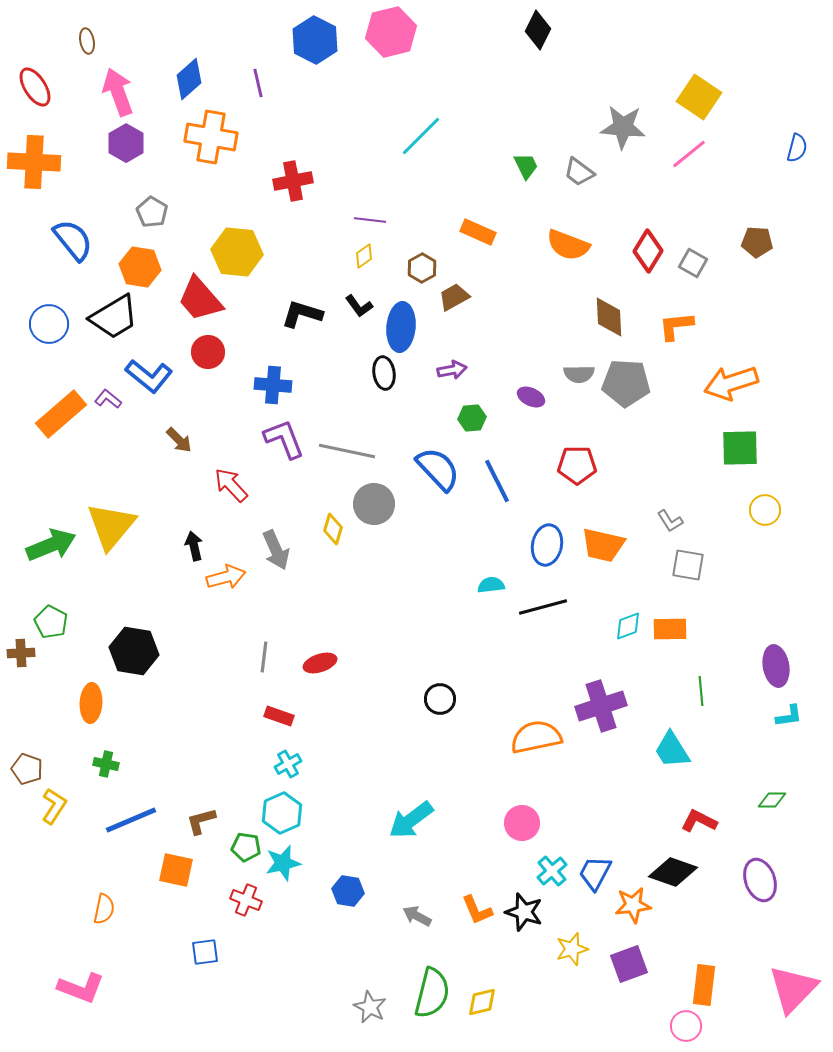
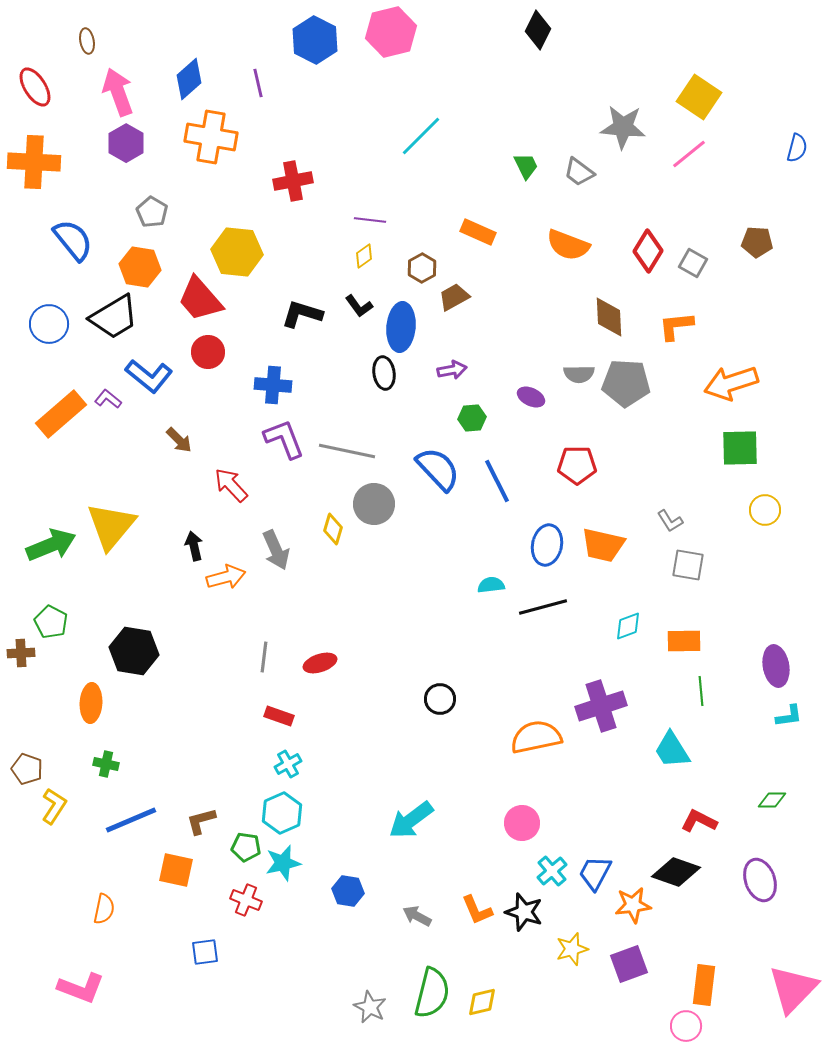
orange rectangle at (670, 629): moved 14 px right, 12 px down
black diamond at (673, 872): moved 3 px right
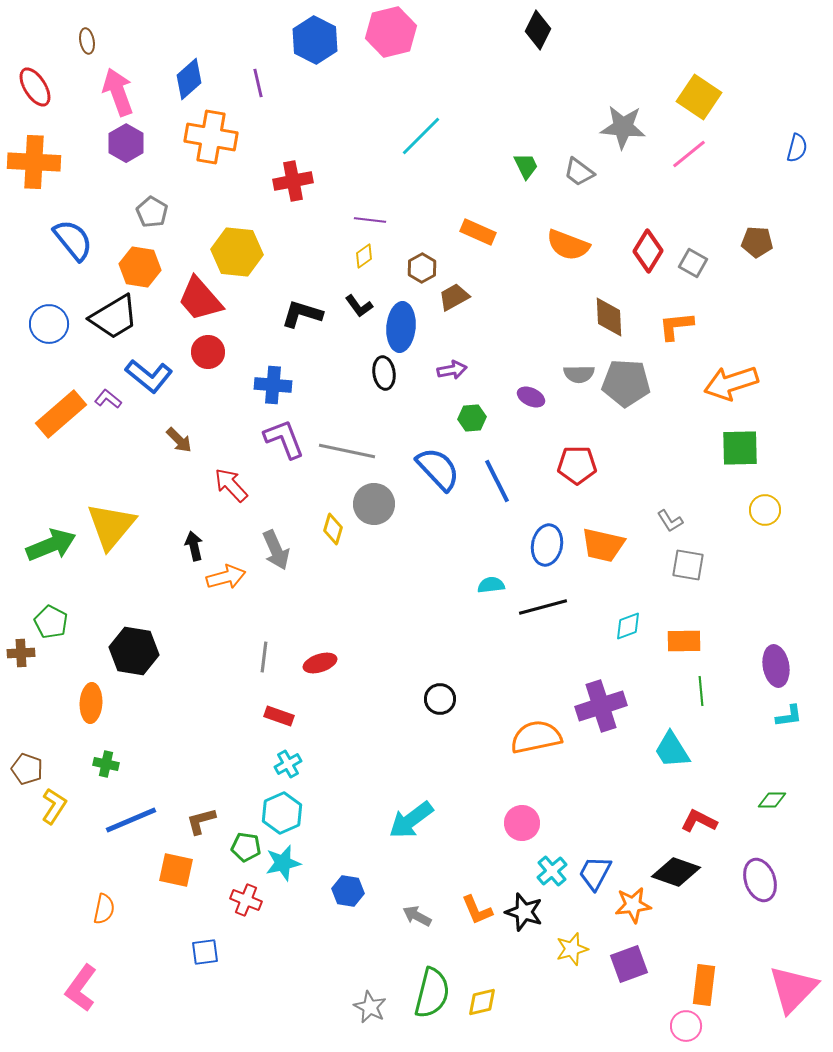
pink L-shape at (81, 988): rotated 105 degrees clockwise
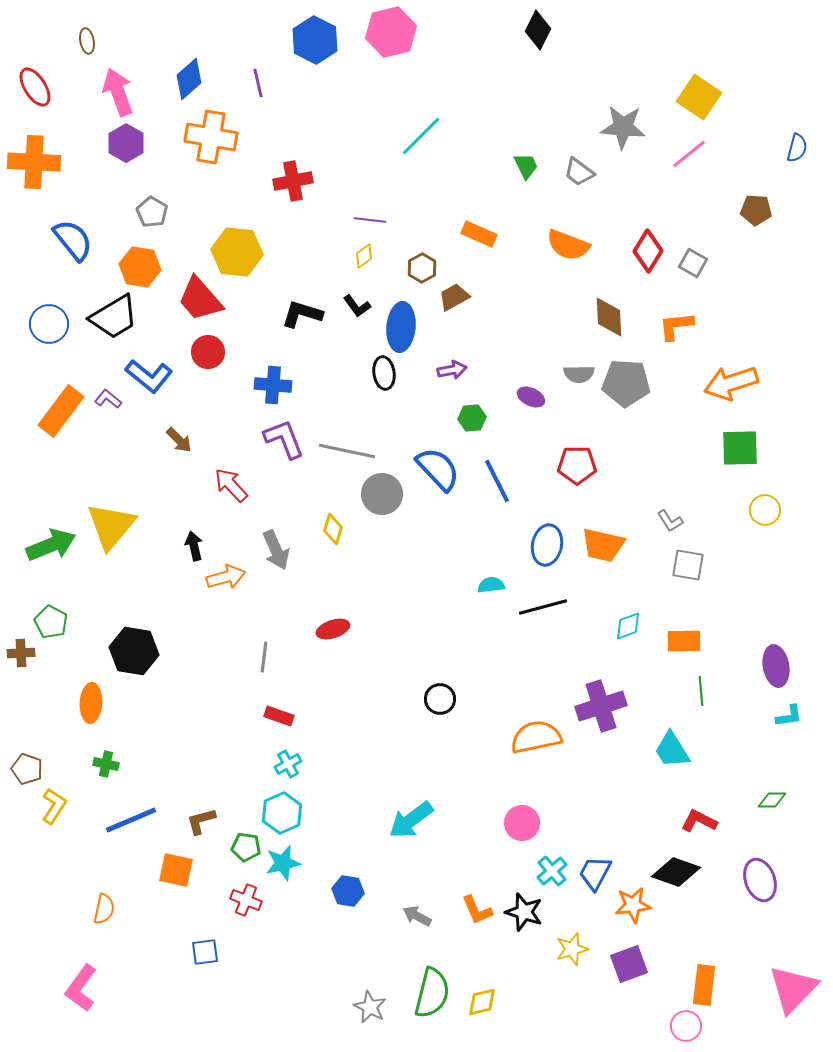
orange rectangle at (478, 232): moved 1 px right, 2 px down
brown pentagon at (757, 242): moved 1 px left, 32 px up
black L-shape at (359, 306): moved 2 px left
orange rectangle at (61, 414): moved 3 px up; rotated 12 degrees counterclockwise
gray circle at (374, 504): moved 8 px right, 10 px up
red ellipse at (320, 663): moved 13 px right, 34 px up
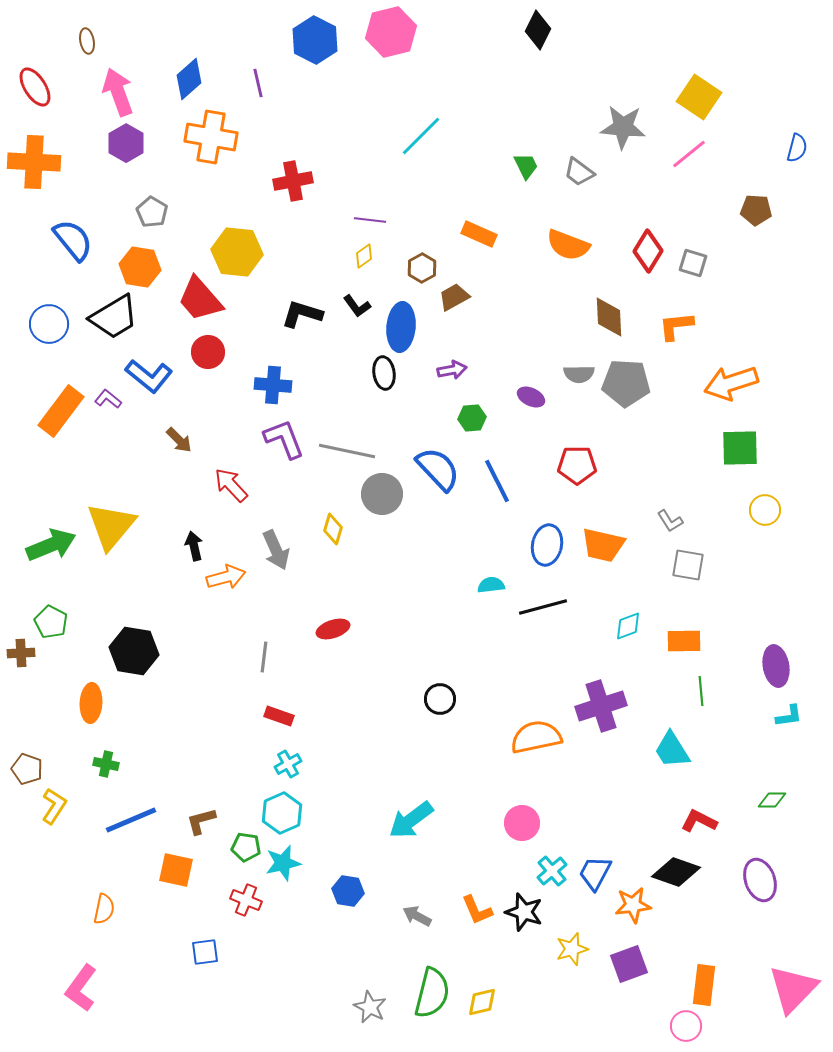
gray square at (693, 263): rotated 12 degrees counterclockwise
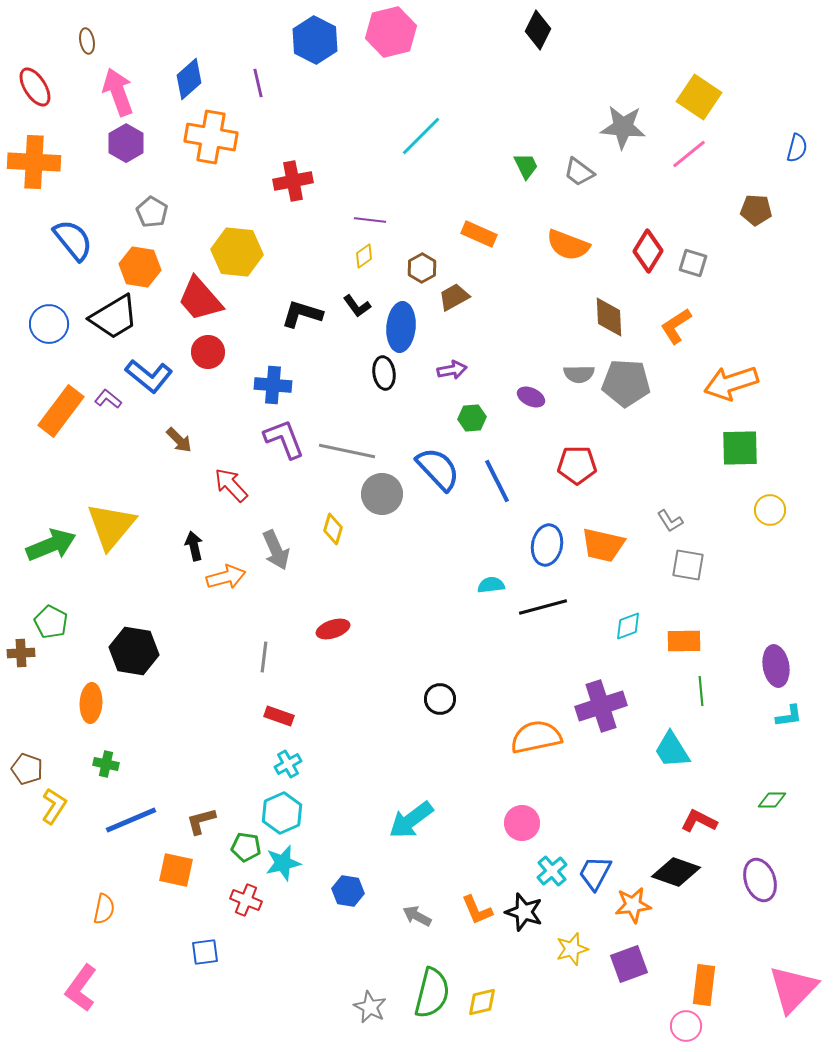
orange L-shape at (676, 326): rotated 27 degrees counterclockwise
yellow circle at (765, 510): moved 5 px right
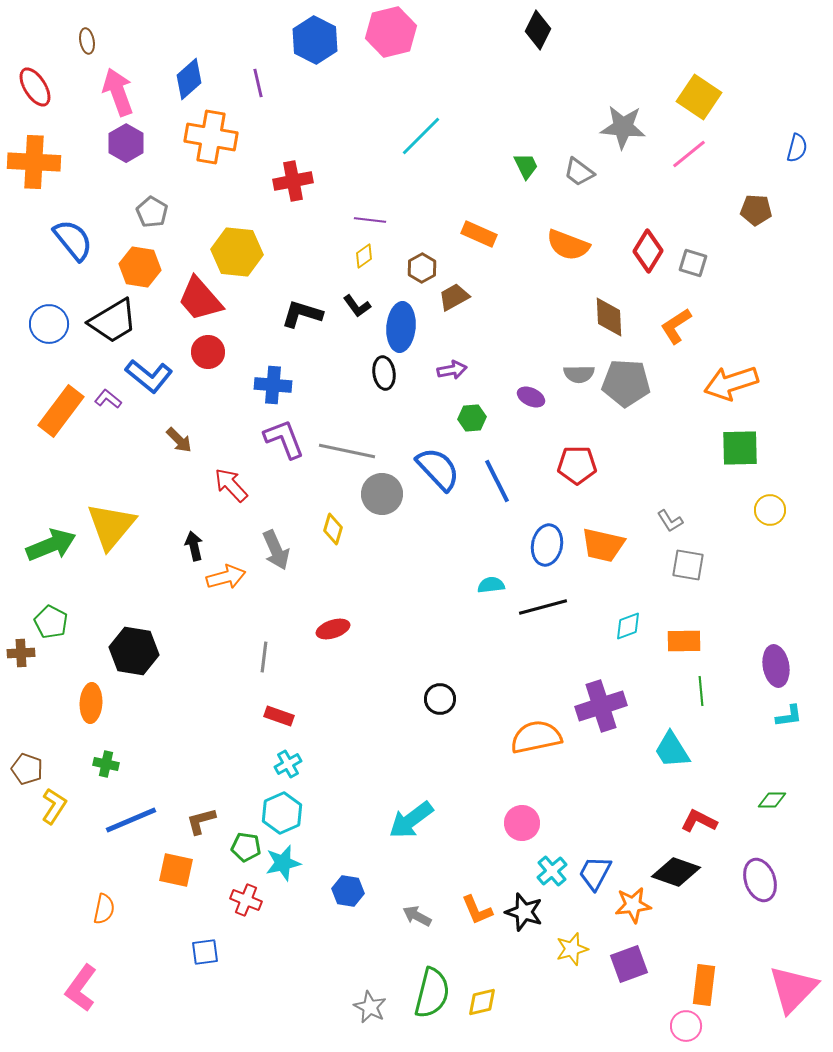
black trapezoid at (114, 317): moved 1 px left, 4 px down
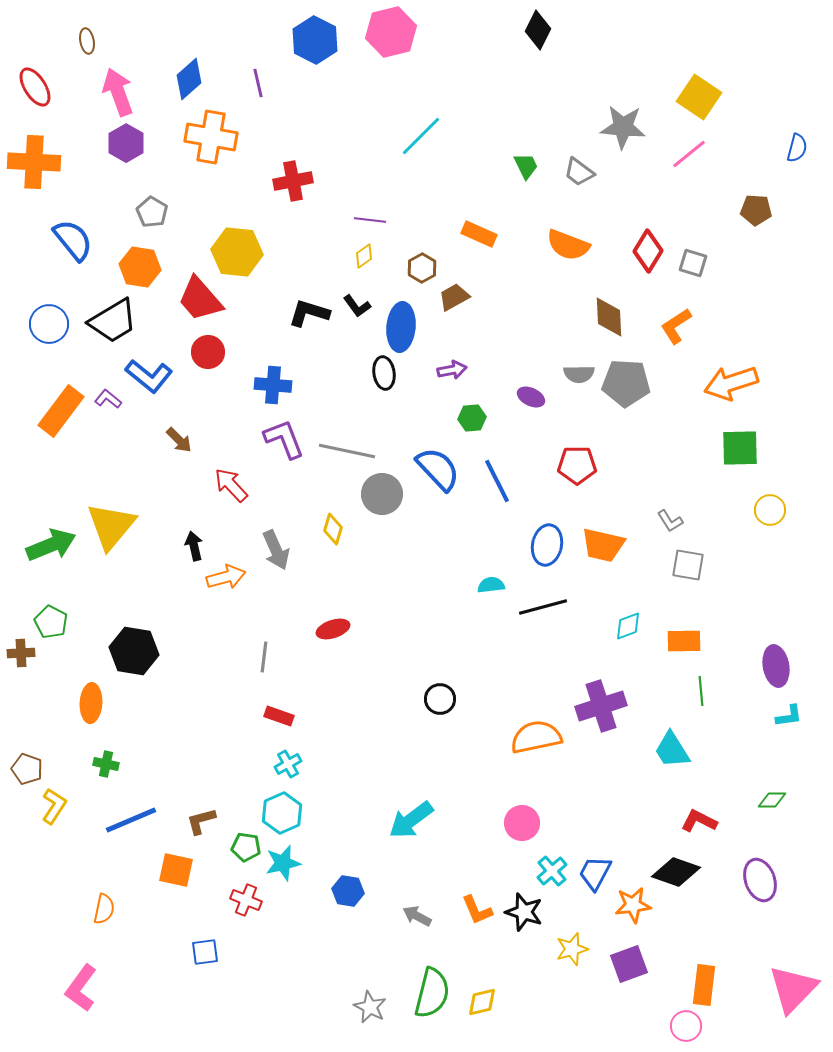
black L-shape at (302, 314): moved 7 px right, 1 px up
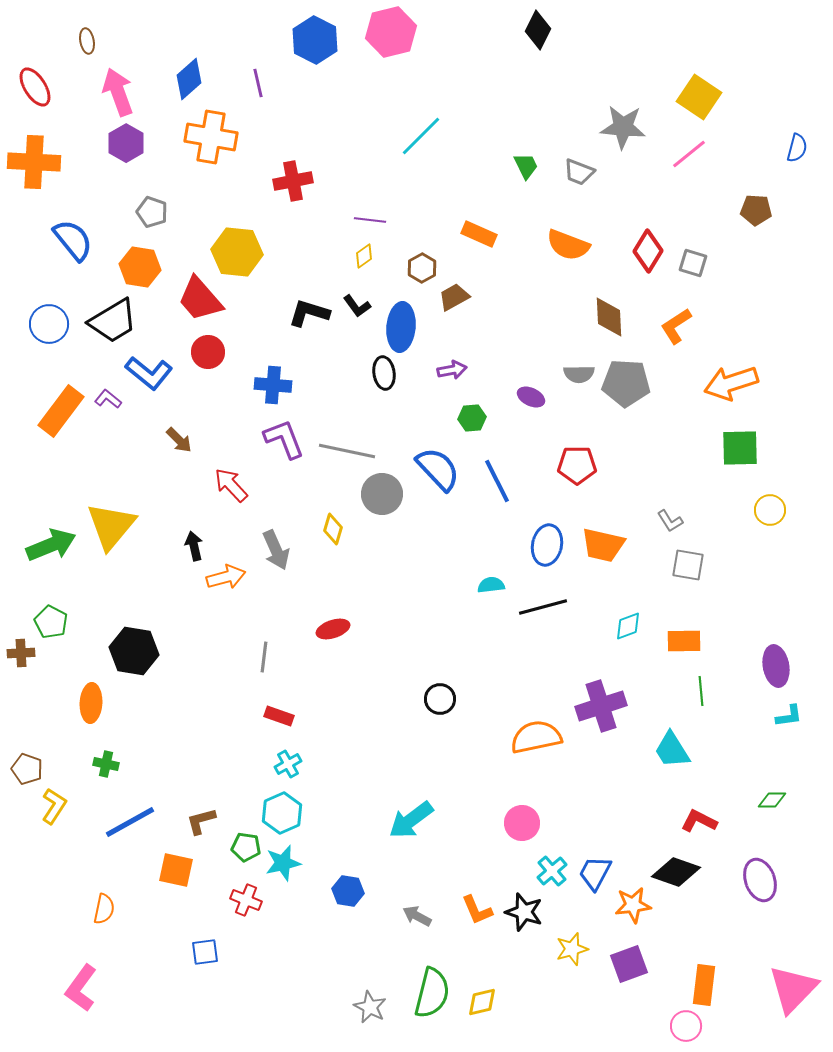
gray trapezoid at (579, 172): rotated 16 degrees counterclockwise
gray pentagon at (152, 212): rotated 12 degrees counterclockwise
blue L-shape at (149, 376): moved 3 px up
blue line at (131, 820): moved 1 px left, 2 px down; rotated 6 degrees counterclockwise
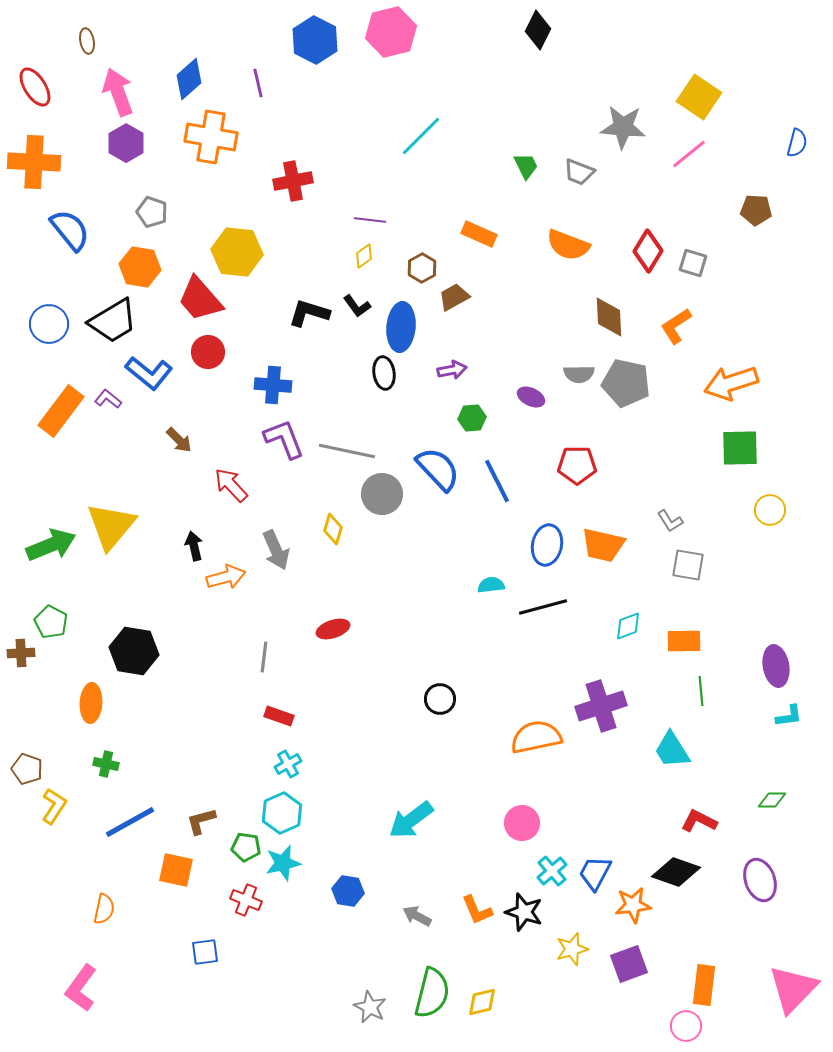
blue semicircle at (797, 148): moved 5 px up
blue semicircle at (73, 240): moved 3 px left, 10 px up
gray pentagon at (626, 383): rotated 9 degrees clockwise
